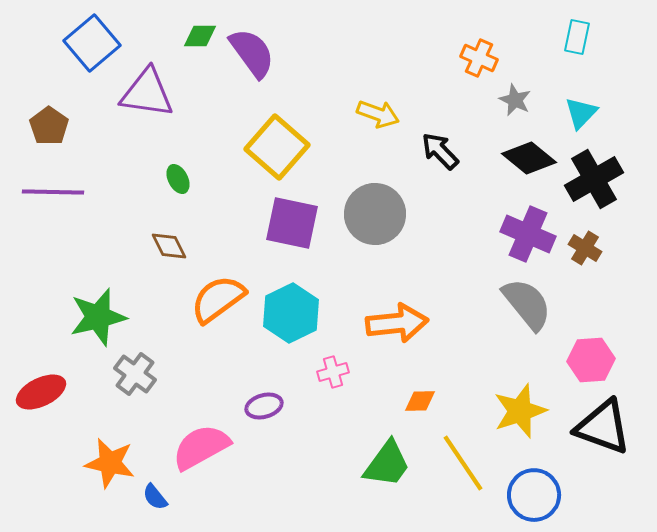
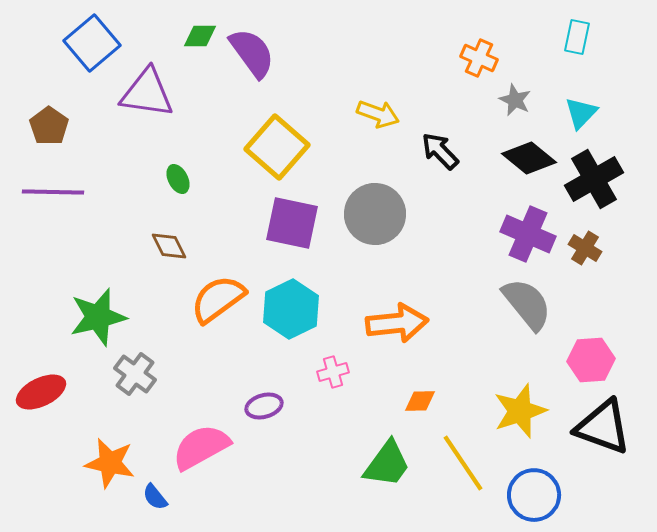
cyan hexagon: moved 4 px up
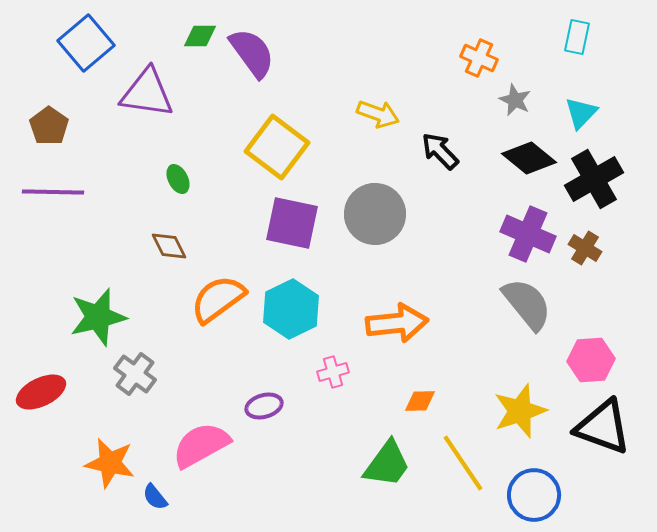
blue square: moved 6 px left
yellow square: rotated 4 degrees counterclockwise
pink semicircle: moved 2 px up
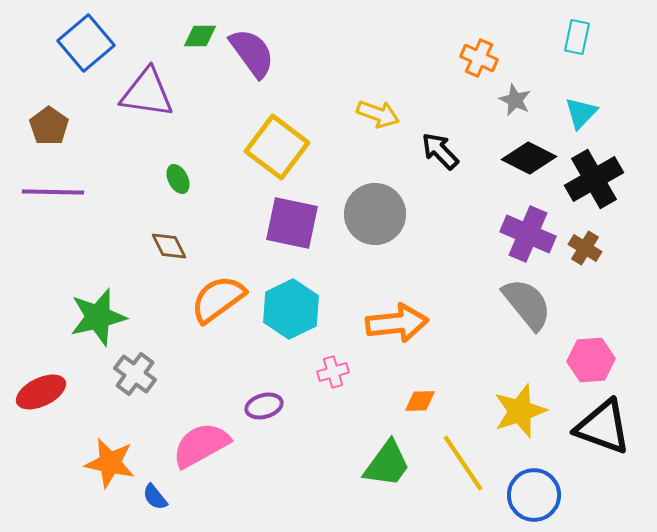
black diamond: rotated 12 degrees counterclockwise
